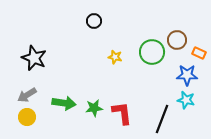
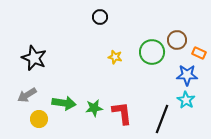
black circle: moved 6 px right, 4 px up
cyan star: rotated 18 degrees clockwise
yellow circle: moved 12 px right, 2 px down
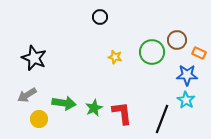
green star: rotated 18 degrees counterclockwise
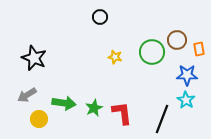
orange rectangle: moved 4 px up; rotated 56 degrees clockwise
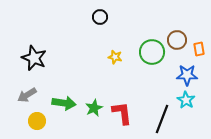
yellow circle: moved 2 px left, 2 px down
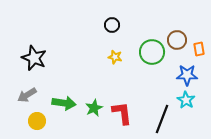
black circle: moved 12 px right, 8 px down
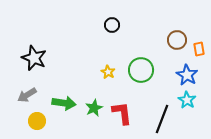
green circle: moved 11 px left, 18 px down
yellow star: moved 7 px left, 15 px down; rotated 16 degrees clockwise
blue star: rotated 30 degrees clockwise
cyan star: moved 1 px right
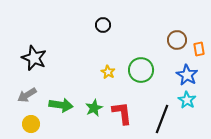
black circle: moved 9 px left
green arrow: moved 3 px left, 2 px down
yellow circle: moved 6 px left, 3 px down
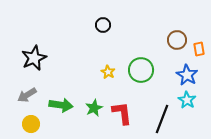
black star: rotated 25 degrees clockwise
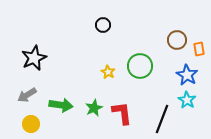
green circle: moved 1 px left, 4 px up
